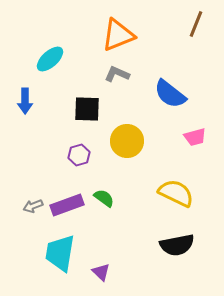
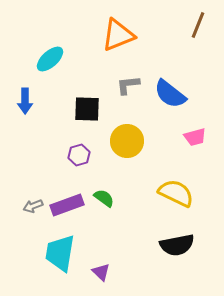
brown line: moved 2 px right, 1 px down
gray L-shape: moved 11 px right, 11 px down; rotated 30 degrees counterclockwise
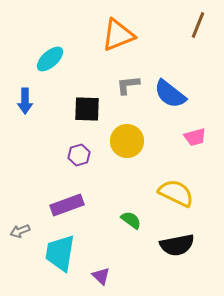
green semicircle: moved 27 px right, 22 px down
gray arrow: moved 13 px left, 25 px down
purple triangle: moved 4 px down
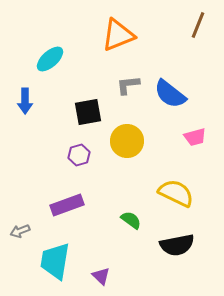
black square: moved 1 px right, 3 px down; rotated 12 degrees counterclockwise
cyan trapezoid: moved 5 px left, 8 px down
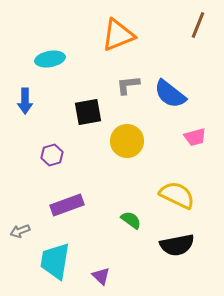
cyan ellipse: rotated 32 degrees clockwise
purple hexagon: moved 27 px left
yellow semicircle: moved 1 px right, 2 px down
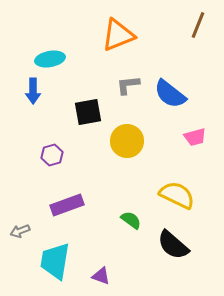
blue arrow: moved 8 px right, 10 px up
black semicircle: moved 4 px left; rotated 52 degrees clockwise
purple triangle: rotated 24 degrees counterclockwise
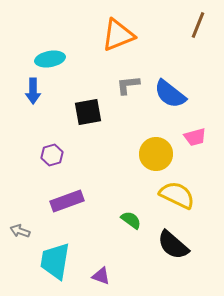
yellow circle: moved 29 px right, 13 px down
purple rectangle: moved 4 px up
gray arrow: rotated 42 degrees clockwise
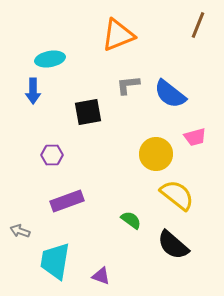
purple hexagon: rotated 15 degrees clockwise
yellow semicircle: rotated 12 degrees clockwise
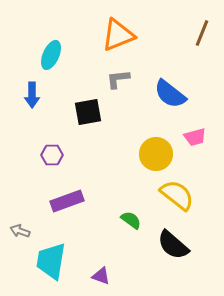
brown line: moved 4 px right, 8 px down
cyan ellipse: moved 1 px right, 4 px up; rotated 56 degrees counterclockwise
gray L-shape: moved 10 px left, 6 px up
blue arrow: moved 1 px left, 4 px down
cyan trapezoid: moved 4 px left
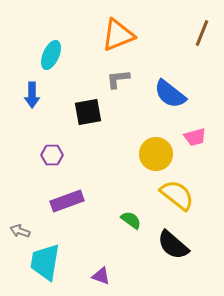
cyan trapezoid: moved 6 px left, 1 px down
